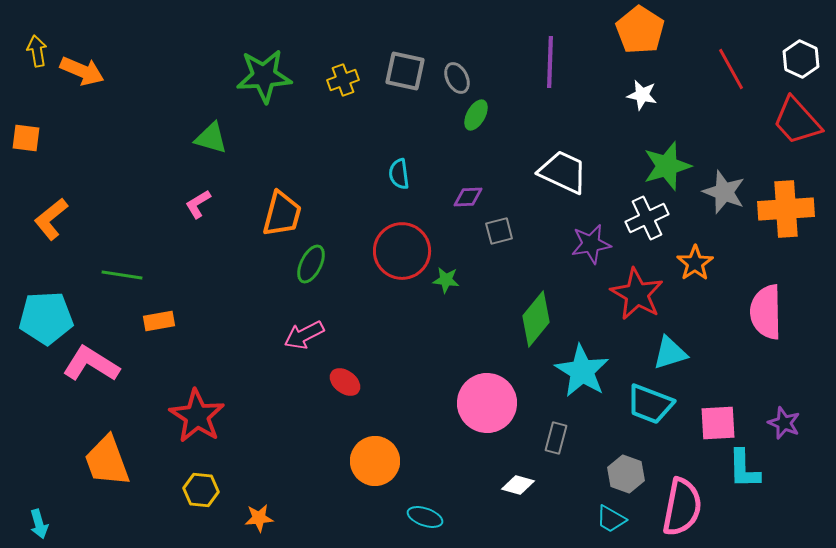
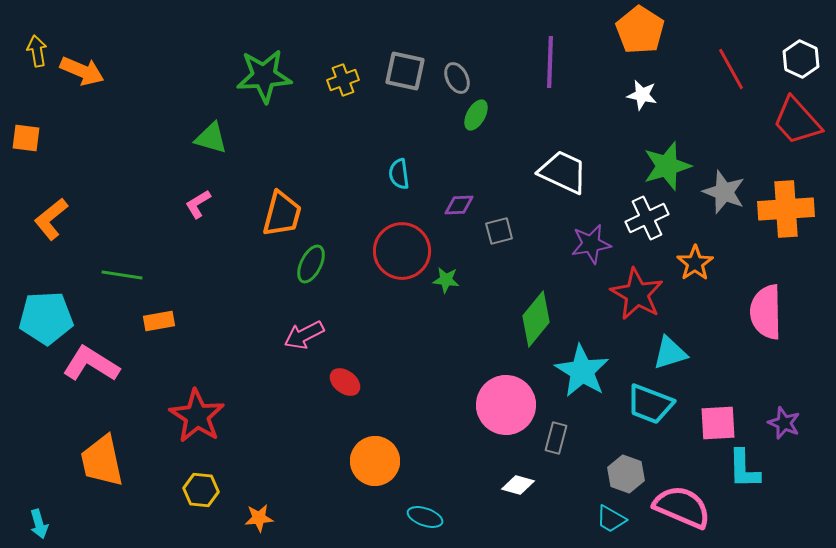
purple diamond at (468, 197): moved 9 px left, 8 px down
pink circle at (487, 403): moved 19 px right, 2 px down
orange trapezoid at (107, 461): moved 5 px left; rotated 8 degrees clockwise
pink semicircle at (682, 507): rotated 78 degrees counterclockwise
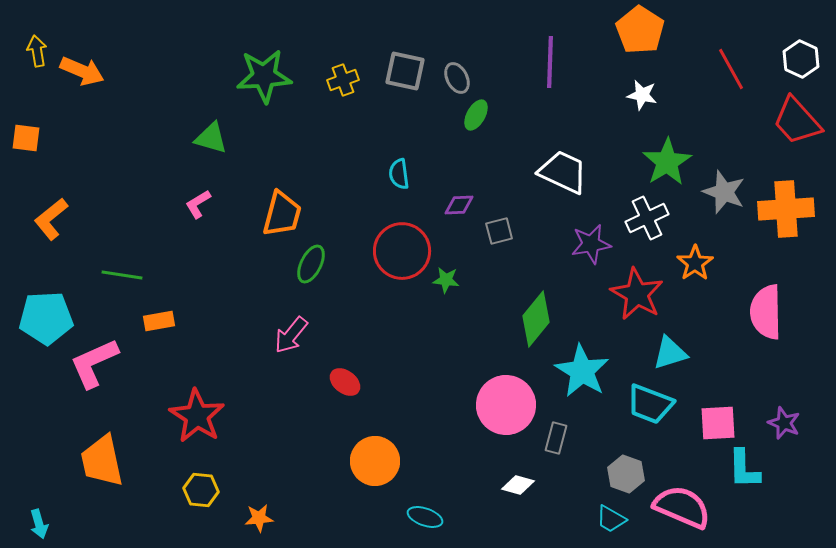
green star at (667, 166): moved 4 px up; rotated 15 degrees counterclockwise
pink arrow at (304, 335): moved 13 px left; rotated 24 degrees counterclockwise
pink L-shape at (91, 364): moved 3 px right, 1 px up; rotated 56 degrees counterclockwise
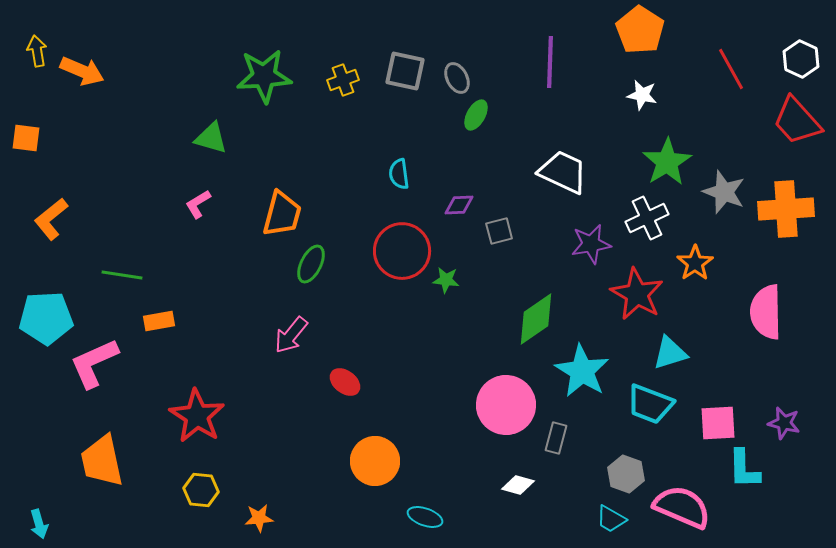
green diamond at (536, 319): rotated 16 degrees clockwise
purple star at (784, 423): rotated 8 degrees counterclockwise
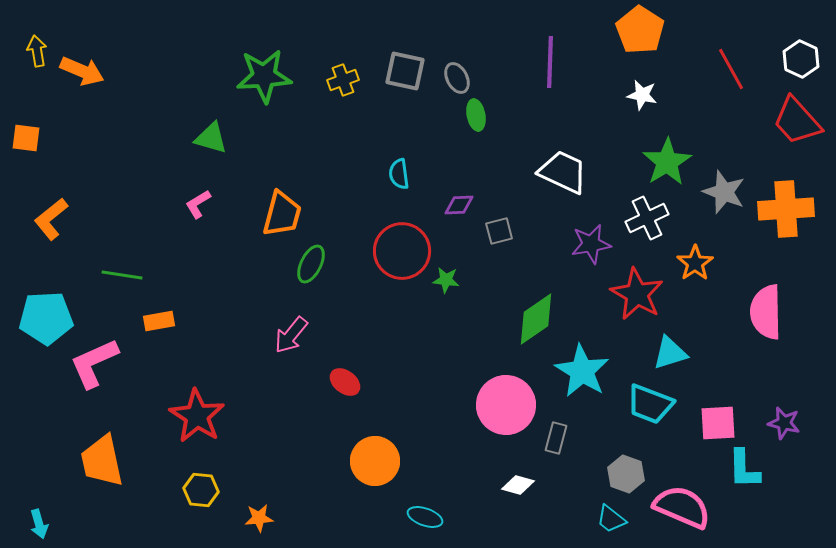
green ellipse at (476, 115): rotated 40 degrees counterclockwise
cyan trapezoid at (611, 519): rotated 8 degrees clockwise
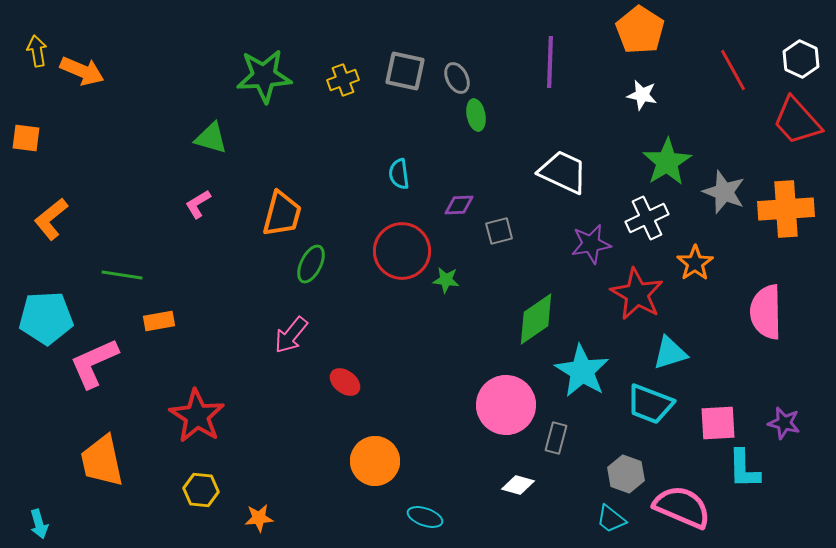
red line at (731, 69): moved 2 px right, 1 px down
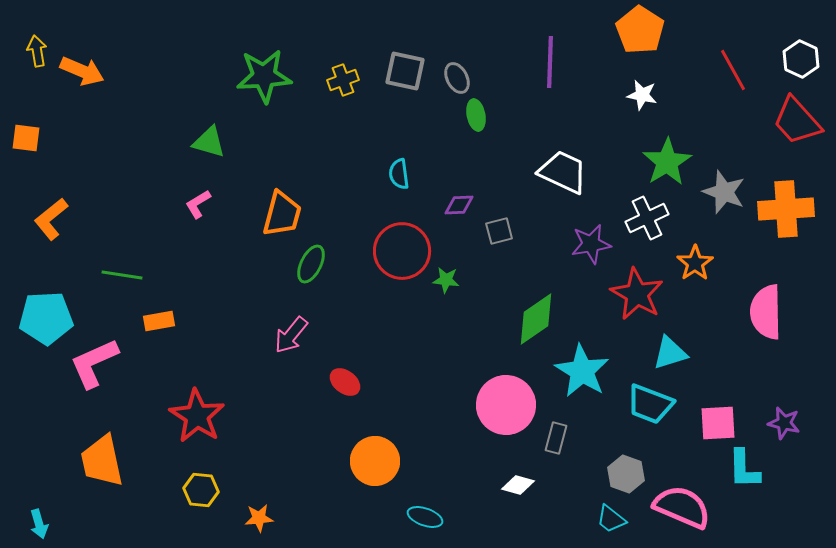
green triangle at (211, 138): moved 2 px left, 4 px down
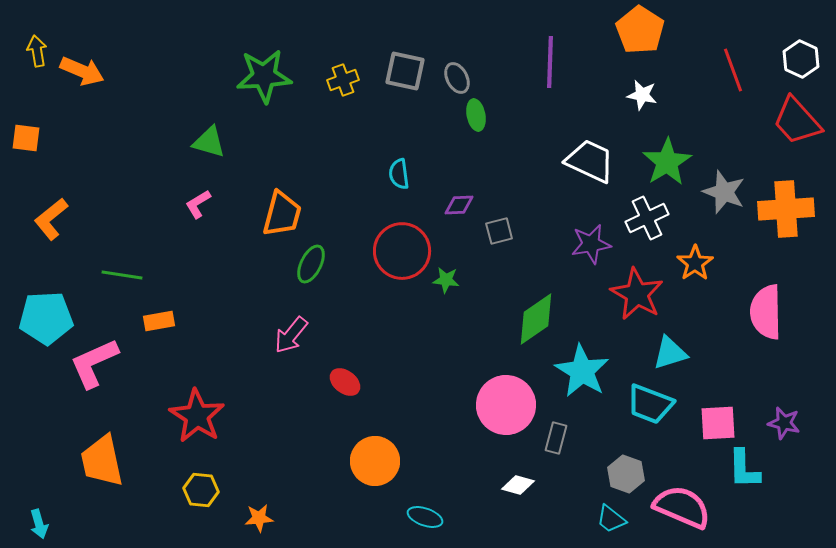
red line at (733, 70): rotated 9 degrees clockwise
white trapezoid at (563, 172): moved 27 px right, 11 px up
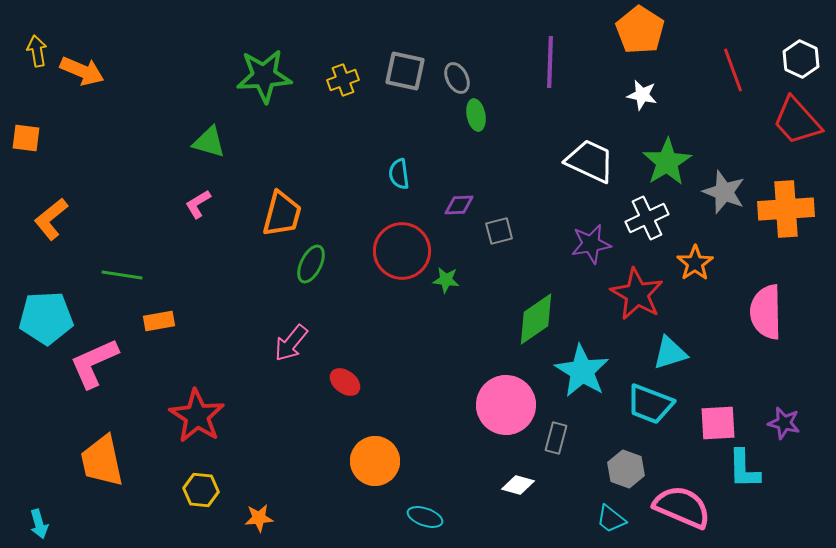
pink arrow at (291, 335): moved 8 px down
gray hexagon at (626, 474): moved 5 px up
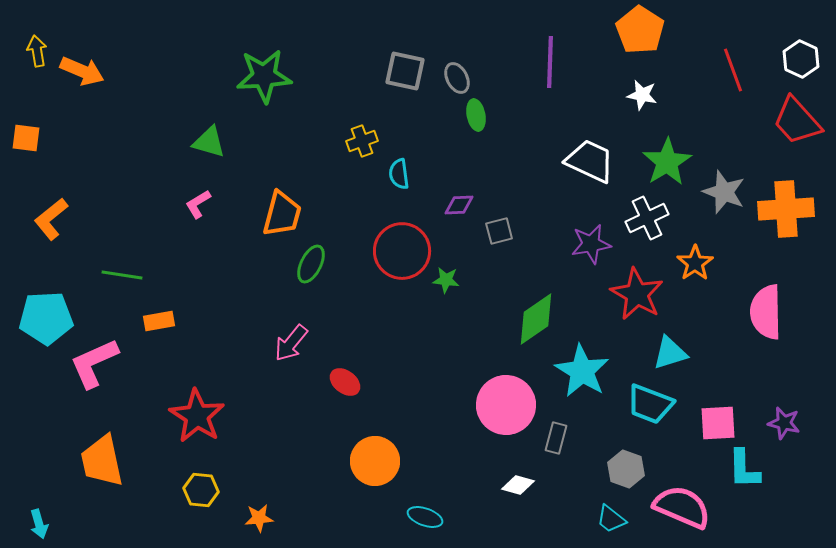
yellow cross at (343, 80): moved 19 px right, 61 px down
